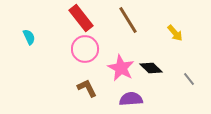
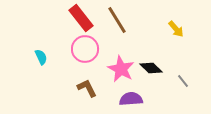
brown line: moved 11 px left
yellow arrow: moved 1 px right, 4 px up
cyan semicircle: moved 12 px right, 20 px down
pink star: moved 1 px down
gray line: moved 6 px left, 2 px down
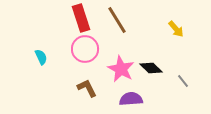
red rectangle: rotated 20 degrees clockwise
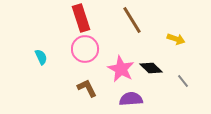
brown line: moved 15 px right
yellow arrow: moved 10 px down; rotated 30 degrees counterclockwise
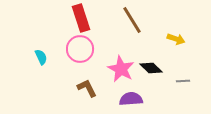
pink circle: moved 5 px left
gray line: rotated 56 degrees counterclockwise
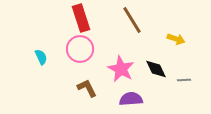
black diamond: moved 5 px right, 1 px down; rotated 20 degrees clockwise
gray line: moved 1 px right, 1 px up
